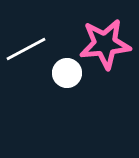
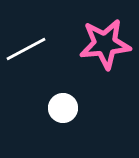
white circle: moved 4 px left, 35 px down
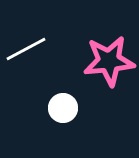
pink star: moved 4 px right, 17 px down
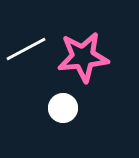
pink star: moved 26 px left, 4 px up
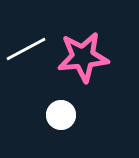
white circle: moved 2 px left, 7 px down
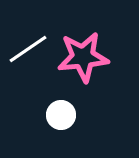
white line: moved 2 px right; rotated 6 degrees counterclockwise
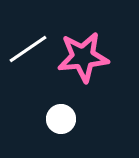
white circle: moved 4 px down
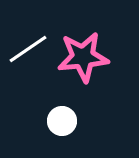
white circle: moved 1 px right, 2 px down
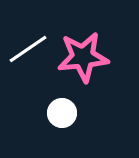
white circle: moved 8 px up
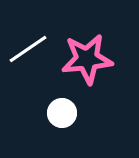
pink star: moved 4 px right, 2 px down
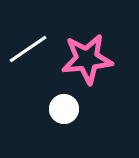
white circle: moved 2 px right, 4 px up
